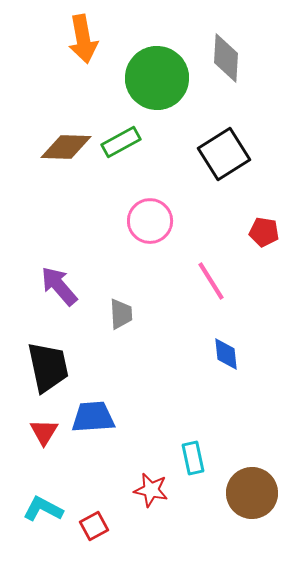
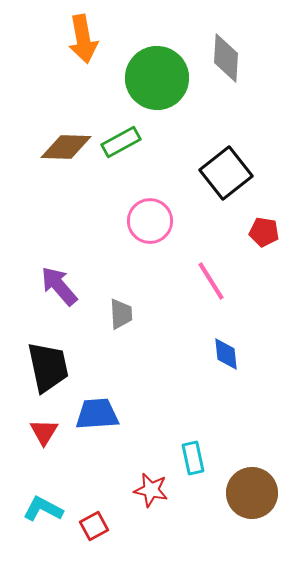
black square: moved 2 px right, 19 px down; rotated 6 degrees counterclockwise
blue trapezoid: moved 4 px right, 3 px up
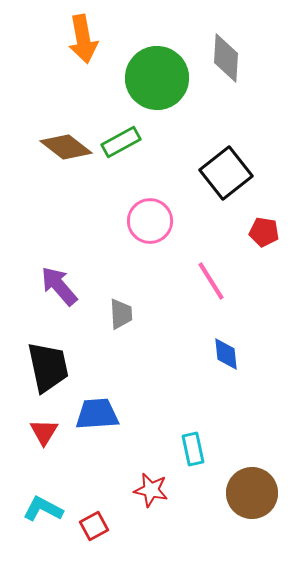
brown diamond: rotated 36 degrees clockwise
cyan rectangle: moved 9 px up
